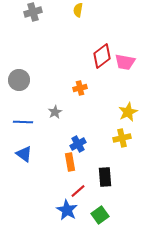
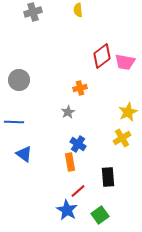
yellow semicircle: rotated 16 degrees counterclockwise
gray star: moved 13 px right
blue line: moved 9 px left
yellow cross: rotated 18 degrees counterclockwise
blue cross: rotated 28 degrees counterclockwise
black rectangle: moved 3 px right
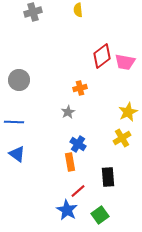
blue triangle: moved 7 px left
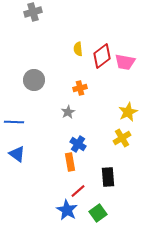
yellow semicircle: moved 39 px down
gray circle: moved 15 px right
green square: moved 2 px left, 2 px up
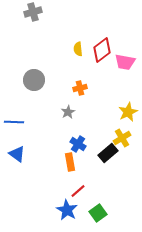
red diamond: moved 6 px up
black rectangle: moved 24 px up; rotated 54 degrees clockwise
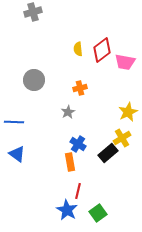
red line: rotated 35 degrees counterclockwise
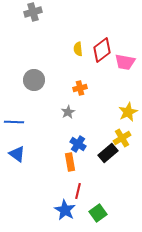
blue star: moved 2 px left
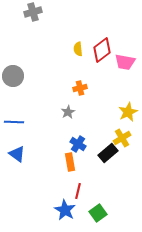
gray circle: moved 21 px left, 4 px up
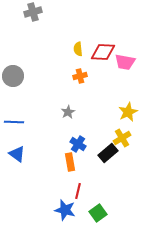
red diamond: moved 1 px right, 2 px down; rotated 40 degrees clockwise
orange cross: moved 12 px up
blue star: rotated 15 degrees counterclockwise
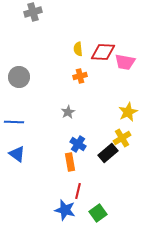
gray circle: moved 6 px right, 1 px down
